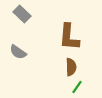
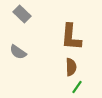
brown L-shape: moved 2 px right
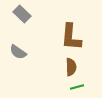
green line: rotated 40 degrees clockwise
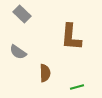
brown semicircle: moved 26 px left, 6 px down
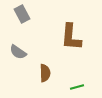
gray rectangle: rotated 18 degrees clockwise
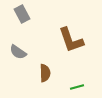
brown L-shape: moved 3 px down; rotated 24 degrees counterclockwise
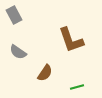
gray rectangle: moved 8 px left, 1 px down
brown semicircle: rotated 36 degrees clockwise
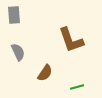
gray rectangle: rotated 24 degrees clockwise
gray semicircle: rotated 150 degrees counterclockwise
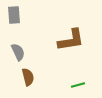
brown L-shape: rotated 80 degrees counterclockwise
brown semicircle: moved 17 px left, 4 px down; rotated 48 degrees counterclockwise
green line: moved 1 px right, 2 px up
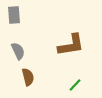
brown L-shape: moved 5 px down
gray semicircle: moved 1 px up
green line: moved 3 px left; rotated 32 degrees counterclockwise
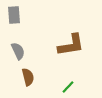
green line: moved 7 px left, 2 px down
